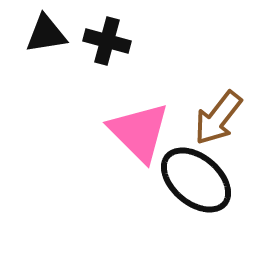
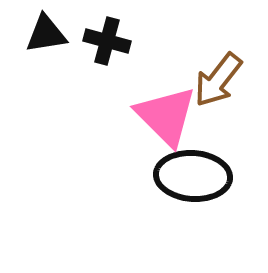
brown arrow: moved 38 px up
pink triangle: moved 27 px right, 16 px up
black ellipse: moved 3 px left, 4 px up; rotated 36 degrees counterclockwise
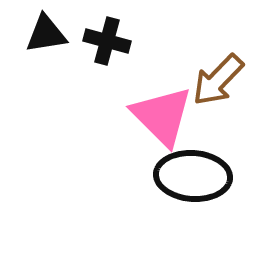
brown arrow: rotated 6 degrees clockwise
pink triangle: moved 4 px left
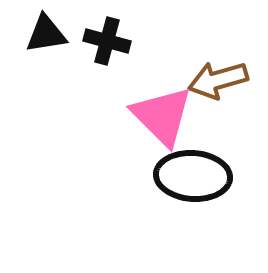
brown arrow: rotated 30 degrees clockwise
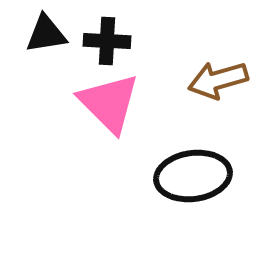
black cross: rotated 12 degrees counterclockwise
pink triangle: moved 53 px left, 13 px up
black ellipse: rotated 12 degrees counterclockwise
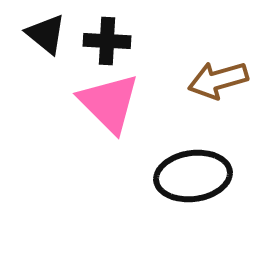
black triangle: rotated 48 degrees clockwise
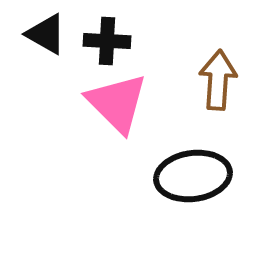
black triangle: rotated 9 degrees counterclockwise
brown arrow: rotated 110 degrees clockwise
pink triangle: moved 8 px right
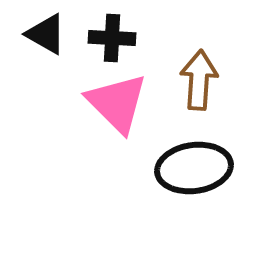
black cross: moved 5 px right, 3 px up
brown arrow: moved 19 px left
black ellipse: moved 1 px right, 8 px up
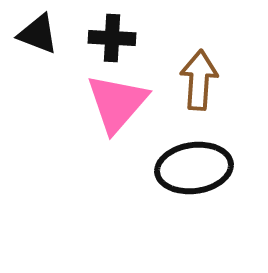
black triangle: moved 8 px left; rotated 9 degrees counterclockwise
pink triangle: rotated 26 degrees clockwise
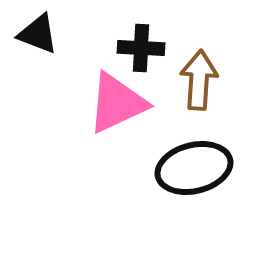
black cross: moved 29 px right, 10 px down
pink triangle: rotated 24 degrees clockwise
black ellipse: rotated 6 degrees counterclockwise
